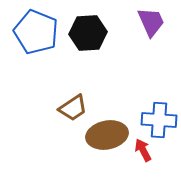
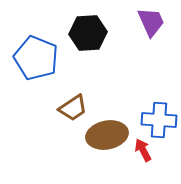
blue pentagon: moved 26 px down
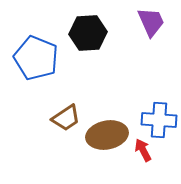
brown trapezoid: moved 7 px left, 10 px down
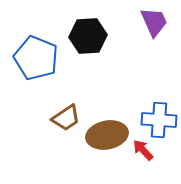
purple trapezoid: moved 3 px right
black hexagon: moved 3 px down
red arrow: rotated 15 degrees counterclockwise
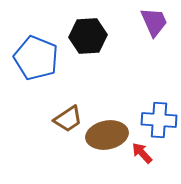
brown trapezoid: moved 2 px right, 1 px down
red arrow: moved 1 px left, 3 px down
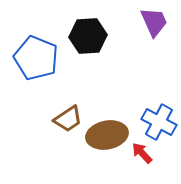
blue cross: moved 2 px down; rotated 24 degrees clockwise
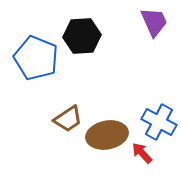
black hexagon: moved 6 px left
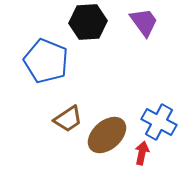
purple trapezoid: moved 10 px left; rotated 12 degrees counterclockwise
black hexagon: moved 6 px right, 14 px up
blue pentagon: moved 10 px right, 3 px down
brown ellipse: rotated 30 degrees counterclockwise
red arrow: rotated 55 degrees clockwise
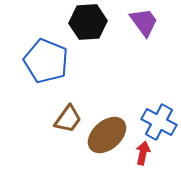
brown trapezoid: rotated 20 degrees counterclockwise
red arrow: moved 1 px right
